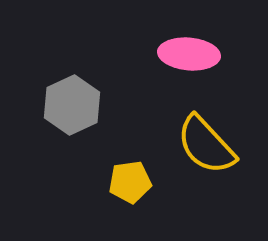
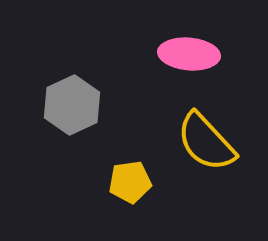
yellow semicircle: moved 3 px up
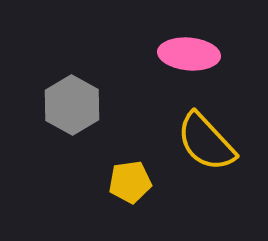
gray hexagon: rotated 6 degrees counterclockwise
